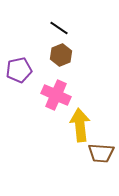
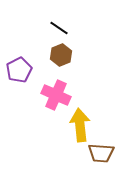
purple pentagon: rotated 15 degrees counterclockwise
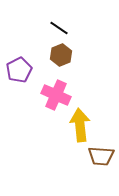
brown trapezoid: moved 3 px down
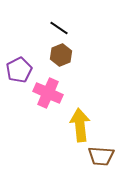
pink cross: moved 8 px left, 2 px up
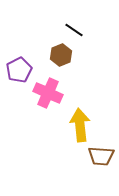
black line: moved 15 px right, 2 px down
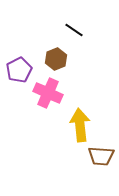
brown hexagon: moved 5 px left, 4 px down
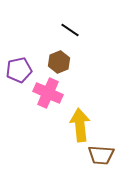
black line: moved 4 px left
brown hexagon: moved 3 px right, 3 px down
purple pentagon: rotated 15 degrees clockwise
brown trapezoid: moved 1 px up
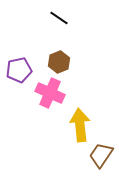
black line: moved 11 px left, 12 px up
pink cross: moved 2 px right
brown trapezoid: rotated 120 degrees clockwise
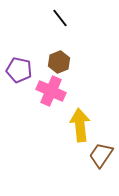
black line: moved 1 px right; rotated 18 degrees clockwise
purple pentagon: rotated 25 degrees clockwise
pink cross: moved 1 px right, 2 px up
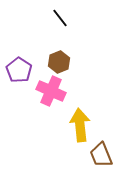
purple pentagon: rotated 20 degrees clockwise
brown trapezoid: rotated 56 degrees counterclockwise
